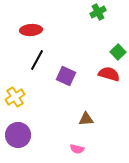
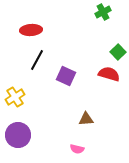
green cross: moved 5 px right
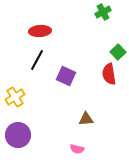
red ellipse: moved 9 px right, 1 px down
red semicircle: rotated 115 degrees counterclockwise
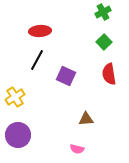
green square: moved 14 px left, 10 px up
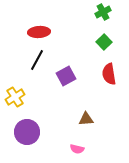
red ellipse: moved 1 px left, 1 px down
purple square: rotated 36 degrees clockwise
purple circle: moved 9 px right, 3 px up
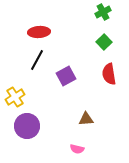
purple circle: moved 6 px up
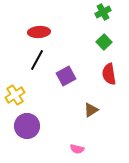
yellow cross: moved 2 px up
brown triangle: moved 5 px right, 9 px up; rotated 28 degrees counterclockwise
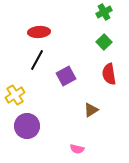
green cross: moved 1 px right
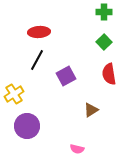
green cross: rotated 28 degrees clockwise
yellow cross: moved 1 px left, 1 px up
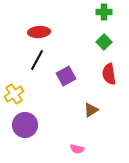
purple circle: moved 2 px left, 1 px up
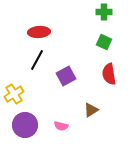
green square: rotated 21 degrees counterclockwise
pink semicircle: moved 16 px left, 23 px up
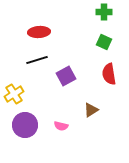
black line: rotated 45 degrees clockwise
